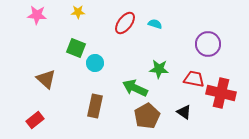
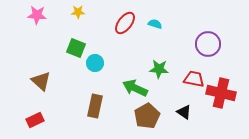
brown triangle: moved 5 px left, 2 px down
red rectangle: rotated 12 degrees clockwise
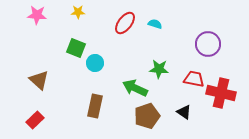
brown triangle: moved 2 px left, 1 px up
brown pentagon: rotated 10 degrees clockwise
red rectangle: rotated 18 degrees counterclockwise
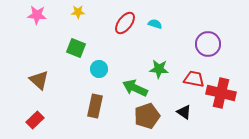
cyan circle: moved 4 px right, 6 px down
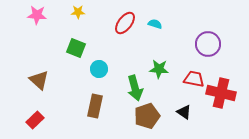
green arrow: rotated 130 degrees counterclockwise
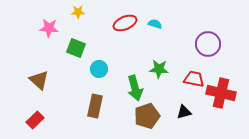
pink star: moved 12 px right, 13 px down
red ellipse: rotated 30 degrees clockwise
black triangle: rotated 49 degrees counterclockwise
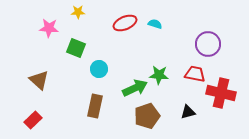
green star: moved 6 px down
red trapezoid: moved 1 px right, 5 px up
green arrow: rotated 100 degrees counterclockwise
black triangle: moved 4 px right
red rectangle: moved 2 px left
